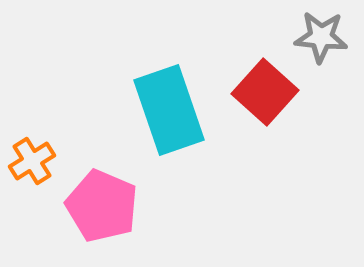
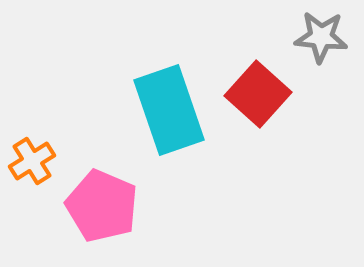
red square: moved 7 px left, 2 px down
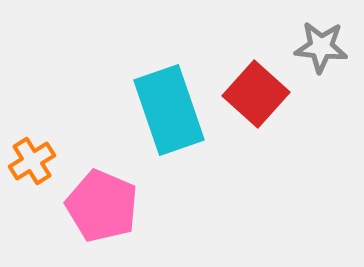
gray star: moved 10 px down
red square: moved 2 px left
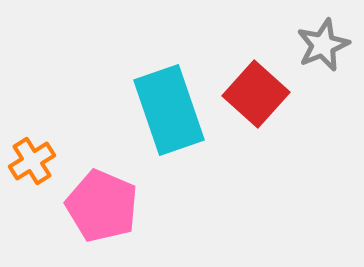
gray star: moved 2 px right, 2 px up; rotated 28 degrees counterclockwise
